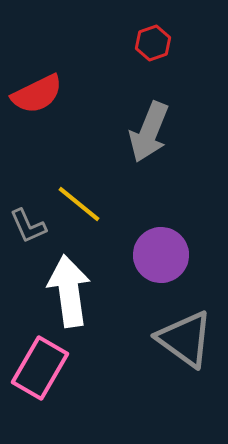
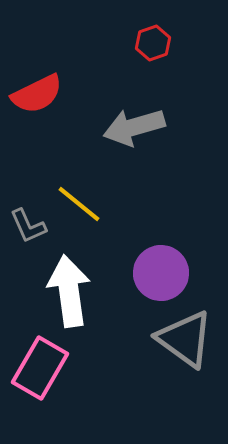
gray arrow: moved 15 px left, 5 px up; rotated 52 degrees clockwise
purple circle: moved 18 px down
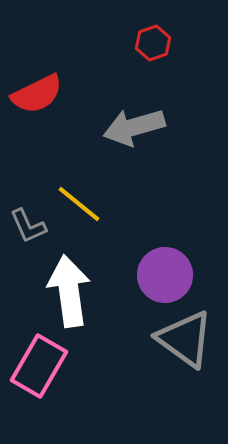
purple circle: moved 4 px right, 2 px down
pink rectangle: moved 1 px left, 2 px up
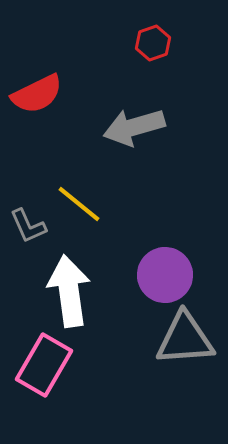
gray triangle: rotated 40 degrees counterclockwise
pink rectangle: moved 5 px right, 1 px up
